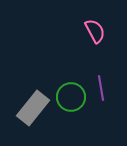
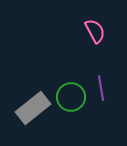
gray rectangle: rotated 12 degrees clockwise
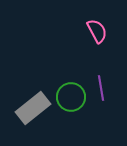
pink semicircle: moved 2 px right
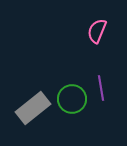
pink semicircle: rotated 130 degrees counterclockwise
green circle: moved 1 px right, 2 px down
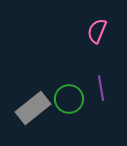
green circle: moved 3 px left
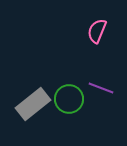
purple line: rotated 60 degrees counterclockwise
gray rectangle: moved 4 px up
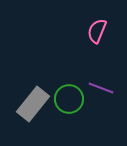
gray rectangle: rotated 12 degrees counterclockwise
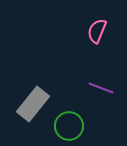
green circle: moved 27 px down
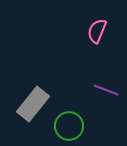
purple line: moved 5 px right, 2 px down
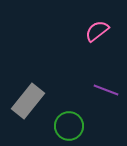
pink semicircle: rotated 30 degrees clockwise
gray rectangle: moved 5 px left, 3 px up
